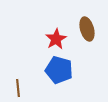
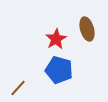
brown line: rotated 48 degrees clockwise
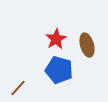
brown ellipse: moved 16 px down
